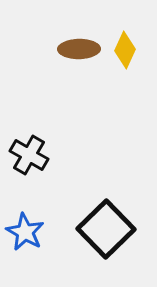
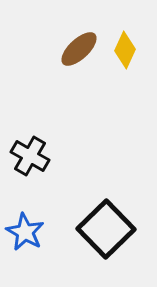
brown ellipse: rotated 42 degrees counterclockwise
black cross: moved 1 px right, 1 px down
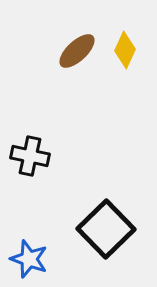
brown ellipse: moved 2 px left, 2 px down
black cross: rotated 18 degrees counterclockwise
blue star: moved 4 px right, 27 px down; rotated 9 degrees counterclockwise
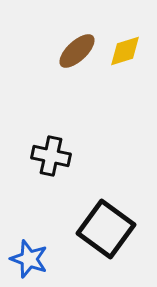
yellow diamond: moved 1 px down; rotated 48 degrees clockwise
black cross: moved 21 px right
black square: rotated 10 degrees counterclockwise
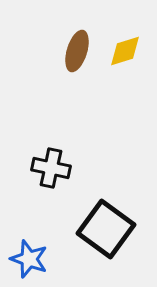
brown ellipse: rotated 30 degrees counterclockwise
black cross: moved 12 px down
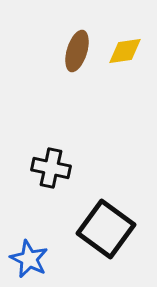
yellow diamond: rotated 9 degrees clockwise
blue star: rotated 6 degrees clockwise
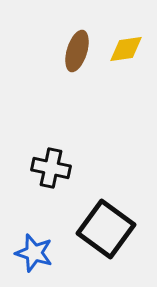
yellow diamond: moved 1 px right, 2 px up
blue star: moved 5 px right, 6 px up; rotated 9 degrees counterclockwise
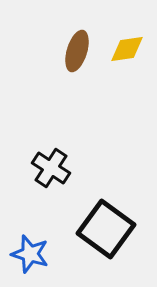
yellow diamond: moved 1 px right
black cross: rotated 21 degrees clockwise
blue star: moved 4 px left, 1 px down
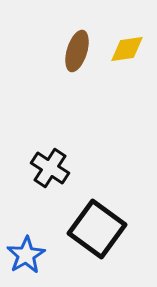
black cross: moved 1 px left
black square: moved 9 px left
blue star: moved 4 px left, 1 px down; rotated 24 degrees clockwise
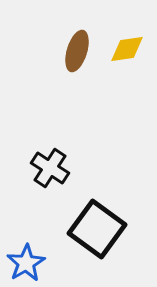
blue star: moved 8 px down
